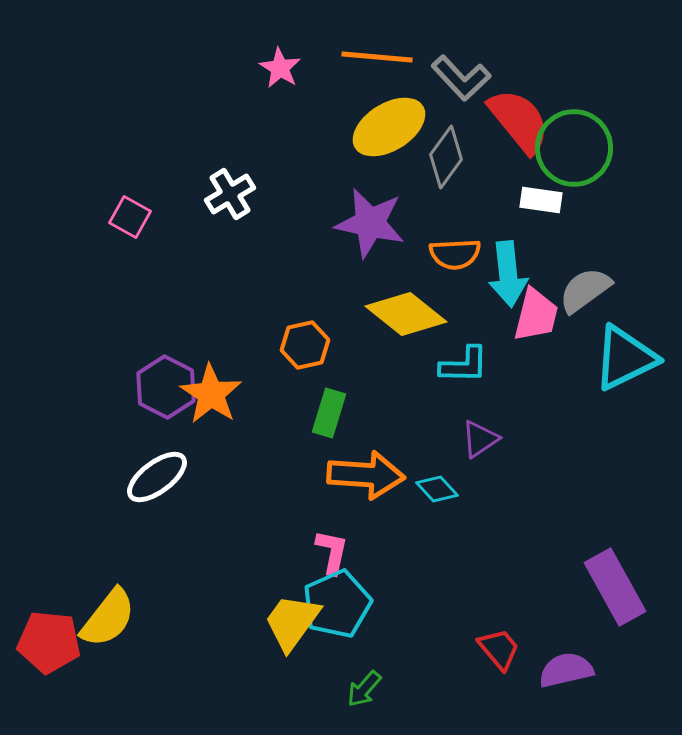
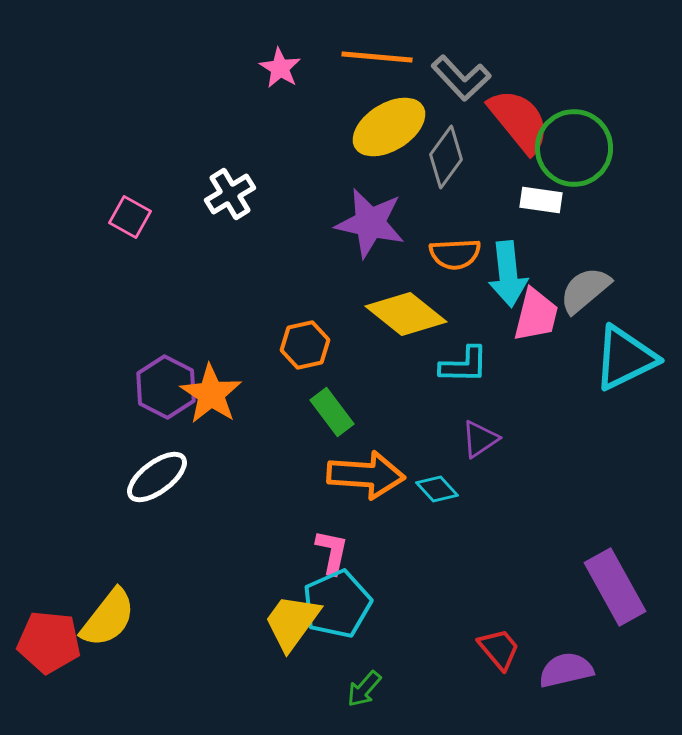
gray semicircle: rotated 4 degrees counterclockwise
green rectangle: moved 3 px right, 1 px up; rotated 54 degrees counterclockwise
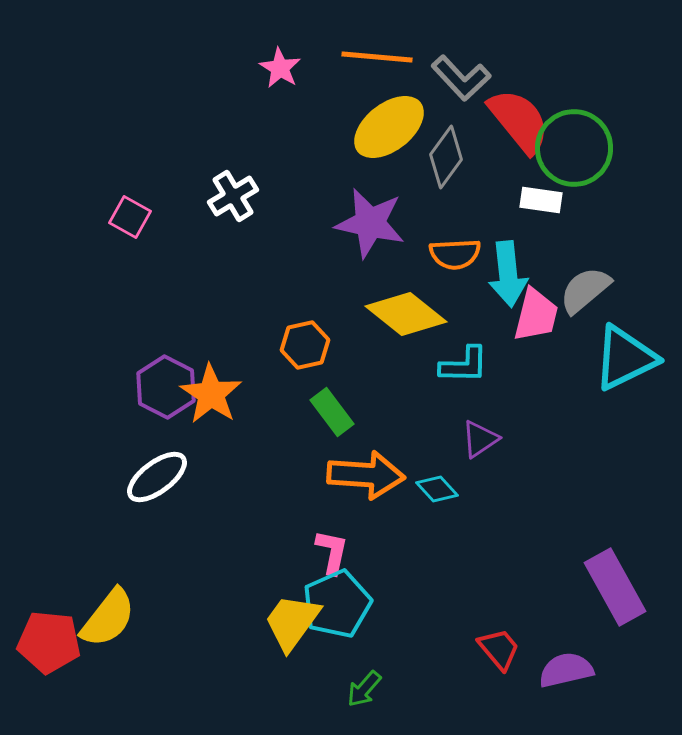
yellow ellipse: rotated 6 degrees counterclockwise
white cross: moved 3 px right, 2 px down
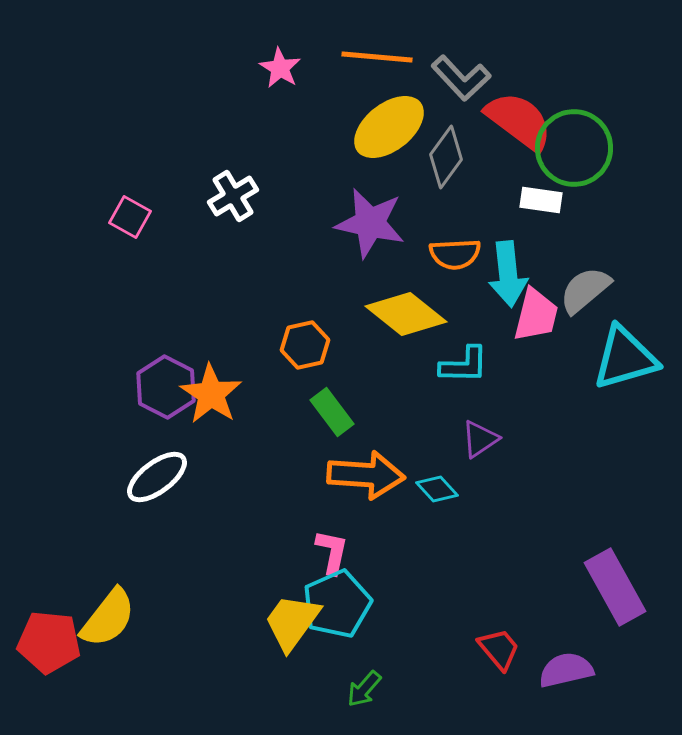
red semicircle: rotated 14 degrees counterclockwise
cyan triangle: rotated 10 degrees clockwise
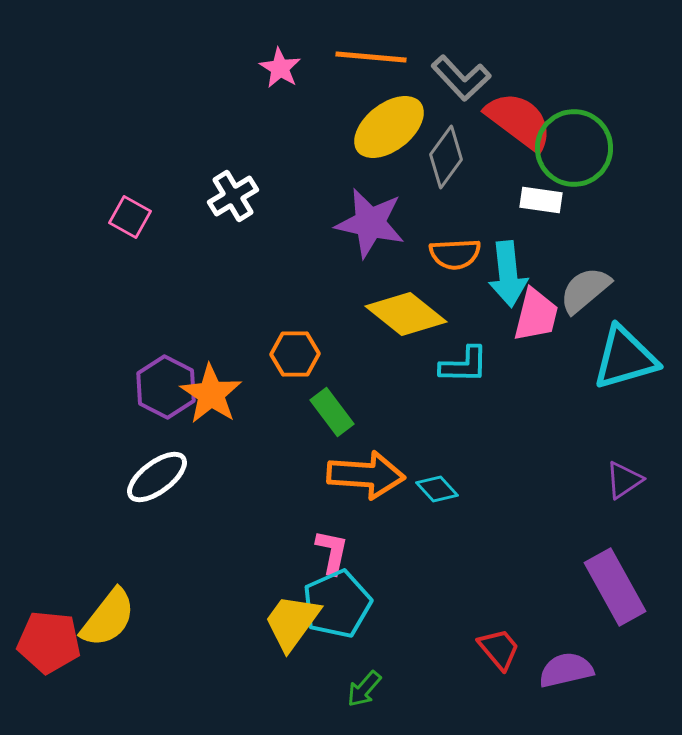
orange line: moved 6 px left
orange hexagon: moved 10 px left, 9 px down; rotated 12 degrees clockwise
purple triangle: moved 144 px right, 41 px down
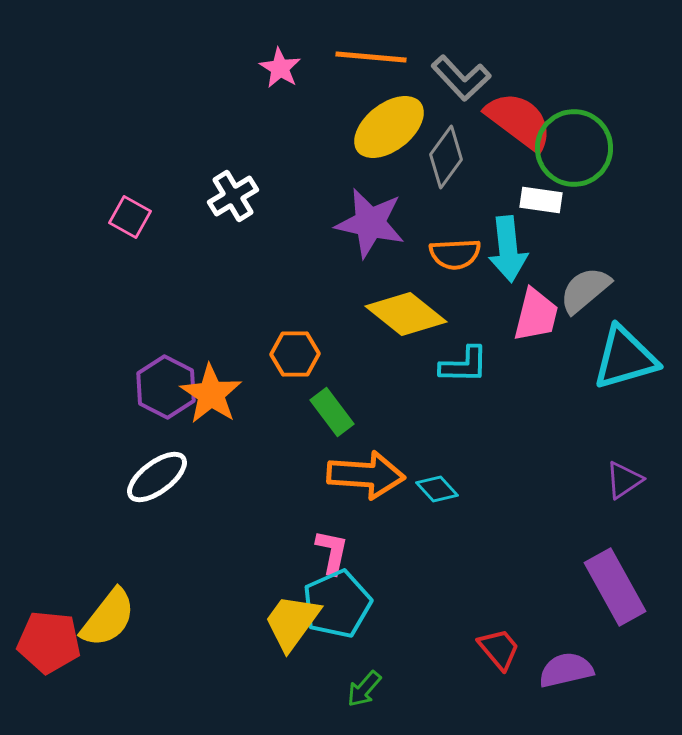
cyan arrow: moved 25 px up
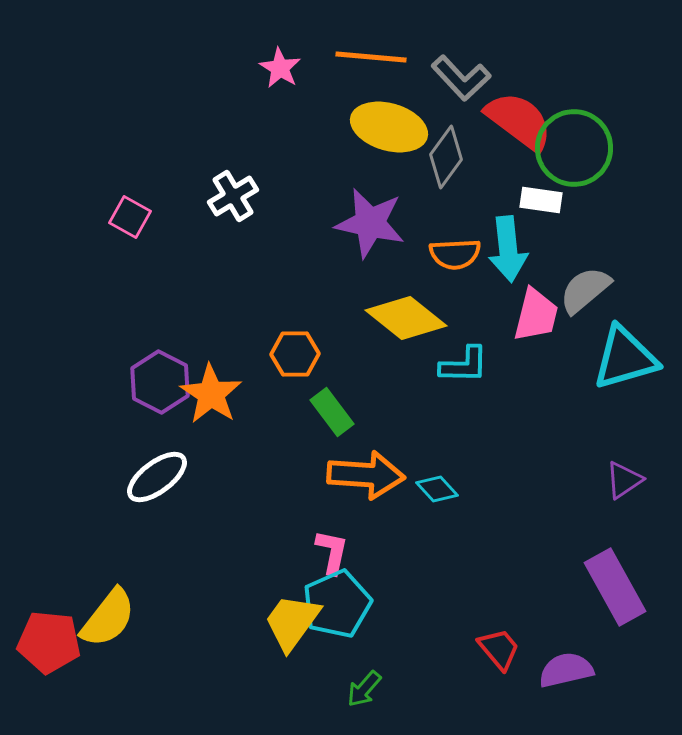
yellow ellipse: rotated 54 degrees clockwise
yellow diamond: moved 4 px down
purple hexagon: moved 6 px left, 5 px up
